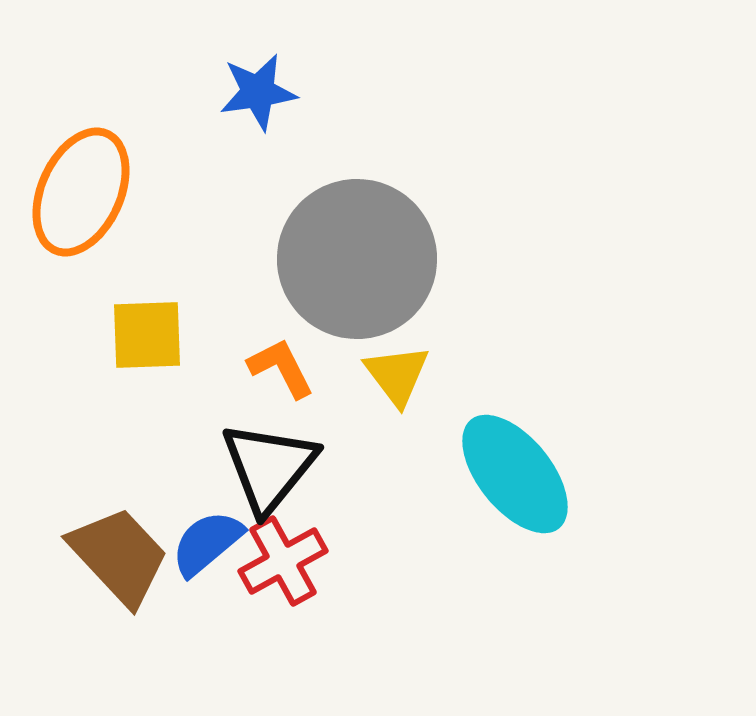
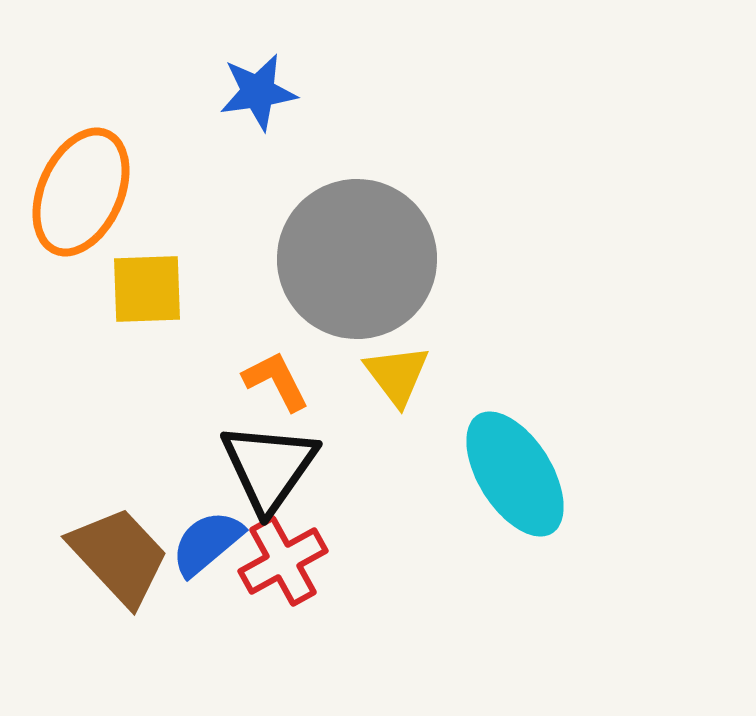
yellow square: moved 46 px up
orange L-shape: moved 5 px left, 13 px down
black triangle: rotated 4 degrees counterclockwise
cyan ellipse: rotated 7 degrees clockwise
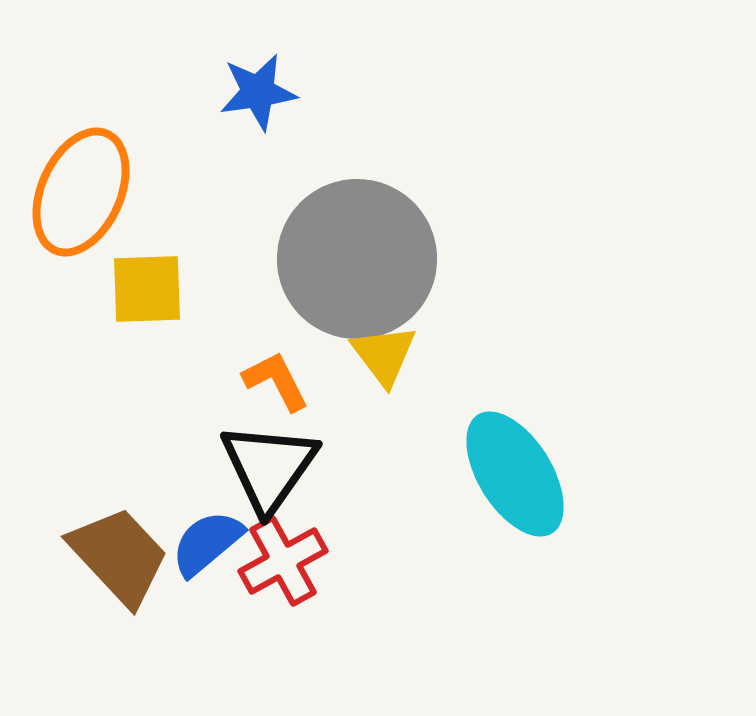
yellow triangle: moved 13 px left, 20 px up
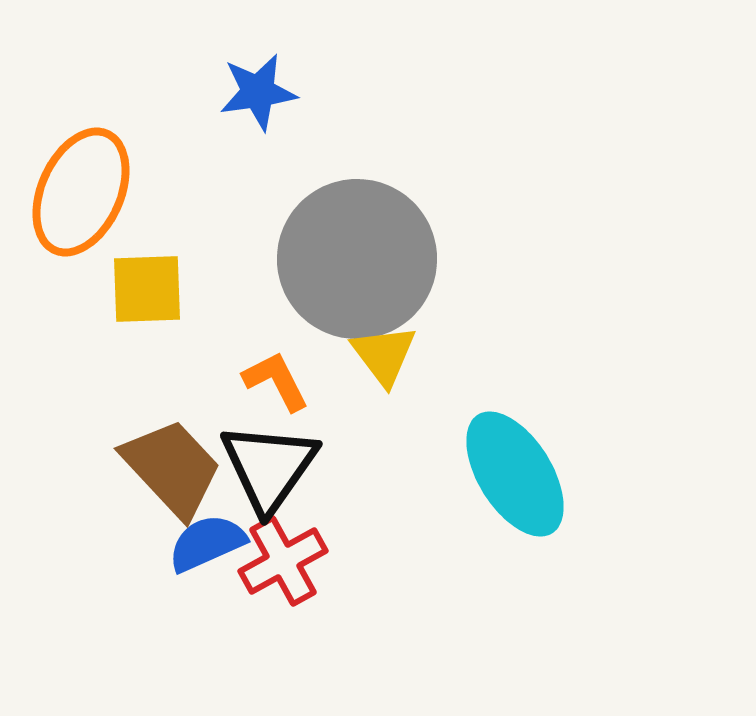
blue semicircle: rotated 16 degrees clockwise
brown trapezoid: moved 53 px right, 88 px up
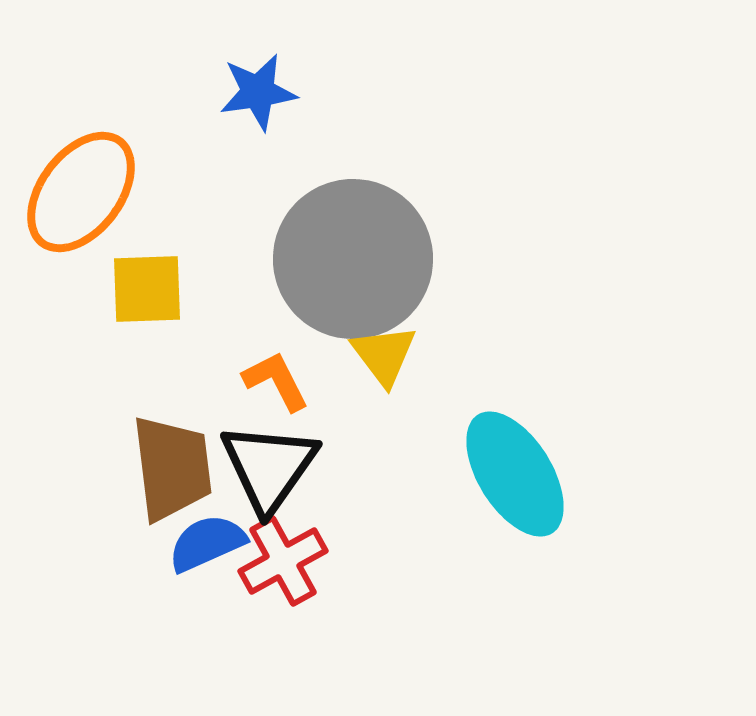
orange ellipse: rotated 13 degrees clockwise
gray circle: moved 4 px left
brown trapezoid: rotated 36 degrees clockwise
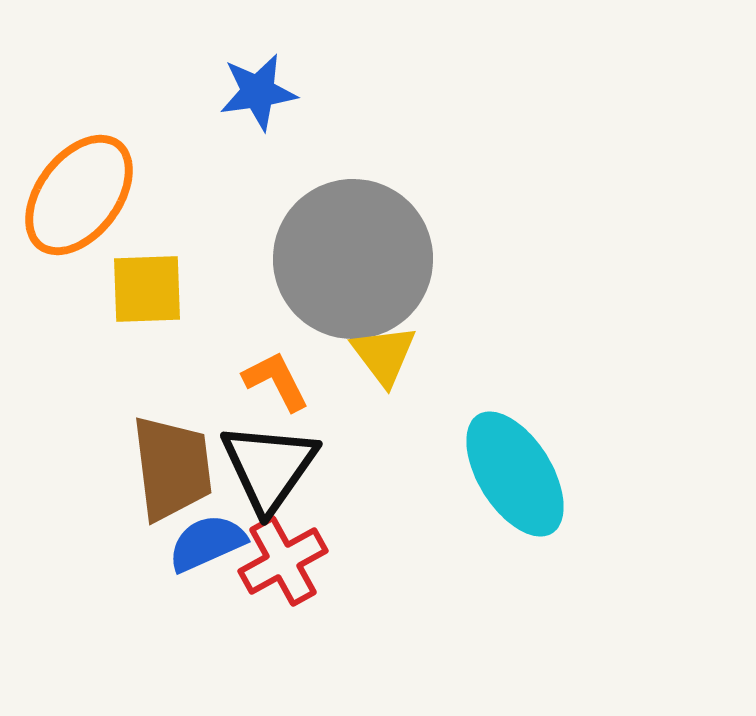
orange ellipse: moved 2 px left, 3 px down
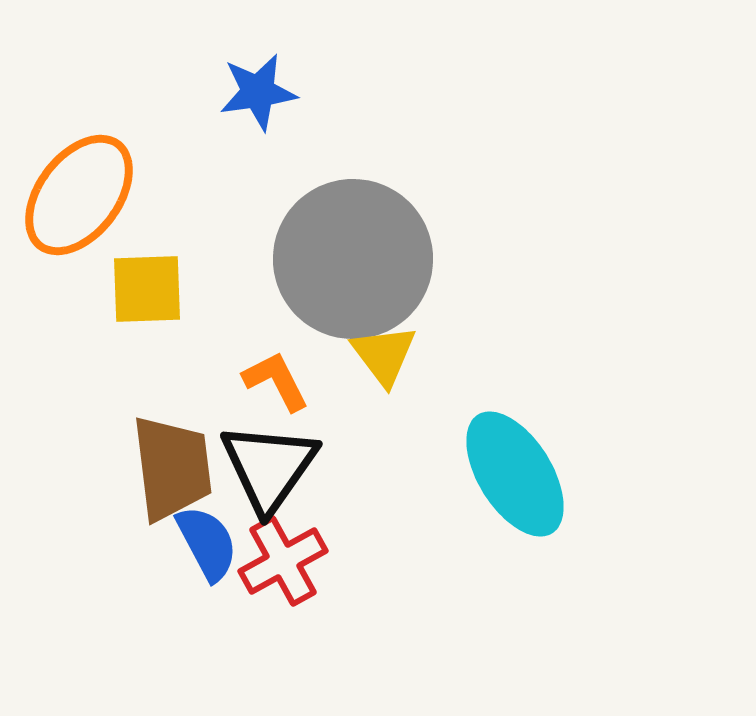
blue semicircle: rotated 86 degrees clockwise
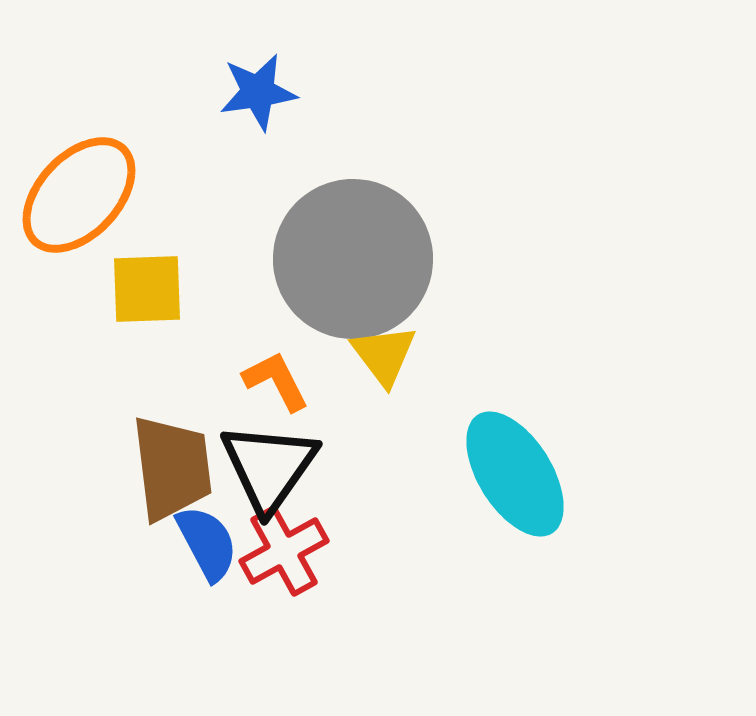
orange ellipse: rotated 6 degrees clockwise
red cross: moved 1 px right, 10 px up
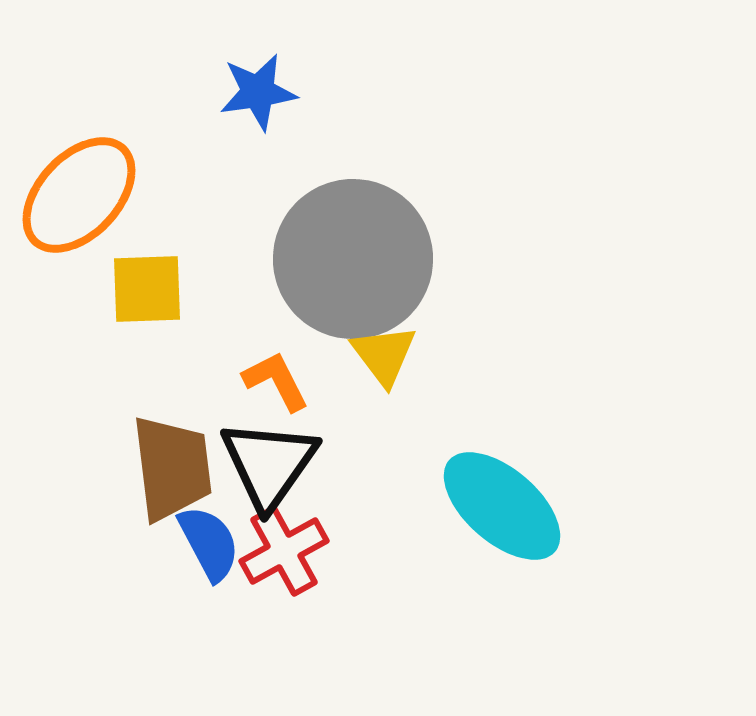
black triangle: moved 3 px up
cyan ellipse: moved 13 px left, 32 px down; rotated 17 degrees counterclockwise
blue semicircle: moved 2 px right
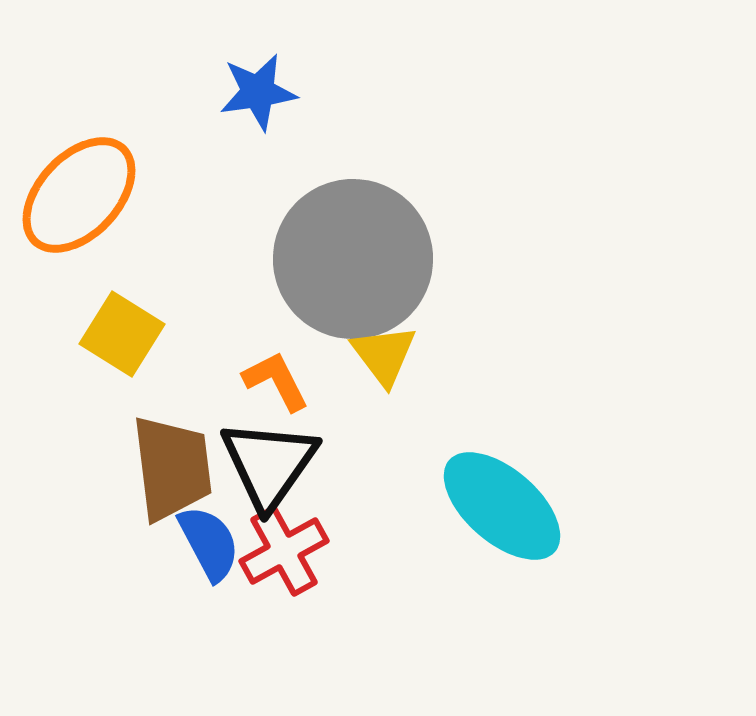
yellow square: moved 25 px left, 45 px down; rotated 34 degrees clockwise
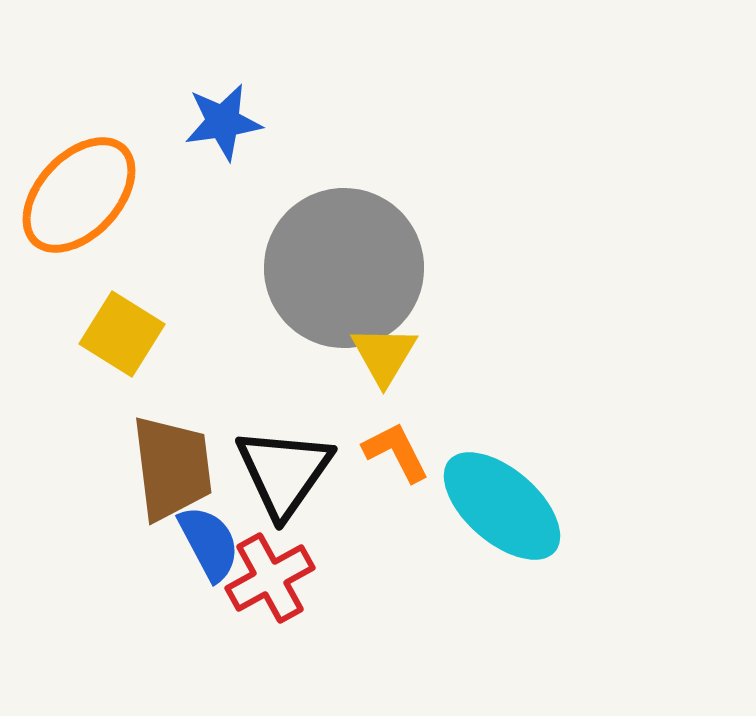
blue star: moved 35 px left, 30 px down
gray circle: moved 9 px left, 9 px down
yellow triangle: rotated 8 degrees clockwise
orange L-shape: moved 120 px right, 71 px down
black triangle: moved 15 px right, 8 px down
red cross: moved 14 px left, 27 px down
